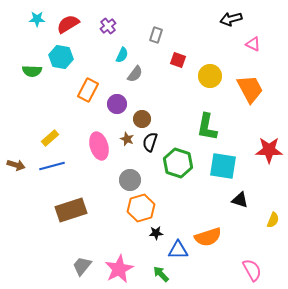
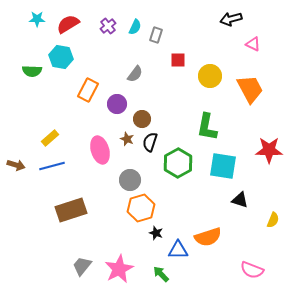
cyan semicircle: moved 13 px right, 28 px up
red square: rotated 21 degrees counterclockwise
pink ellipse: moved 1 px right, 4 px down
green hexagon: rotated 12 degrees clockwise
black star: rotated 24 degrees clockwise
pink semicircle: rotated 140 degrees clockwise
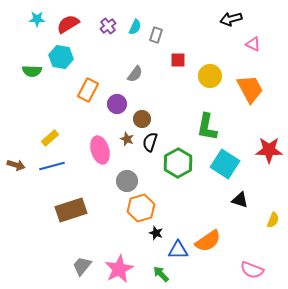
cyan square: moved 2 px right, 2 px up; rotated 24 degrees clockwise
gray circle: moved 3 px left, 1 px down
orange semicircle: moved 4 px down; rotated 16 degrees counterclockwise
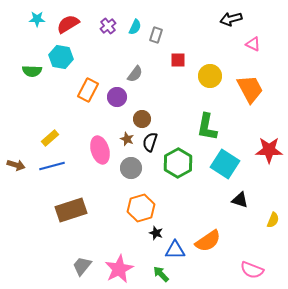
purple circle: moved 7 px up
gray circle: moved 4 px right, 13 px up
blue triangle: moved 3 px left
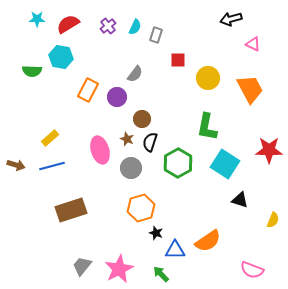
yellow circle: moved 2 px left, 2 px down
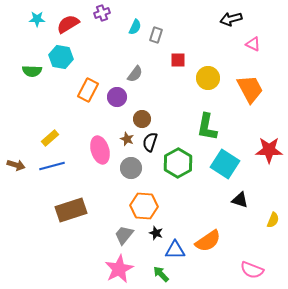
purple cross: moved 6 px left, 13 px up; rotated 21 degrees clockwise
orange hexagon: moved 3 px right, 2 px up; rotated 20 degrees clockwise
gray trapezoid: moved 42 px right, 31 px up
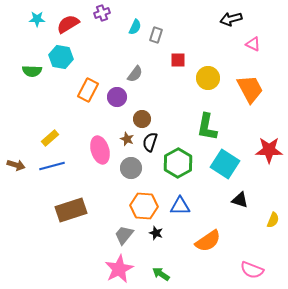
blue triangle: moved 5 px right, 44 px up
green arrow: rotated 12 degrees counterclockwise
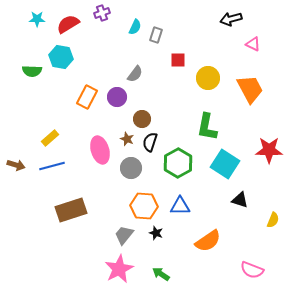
orange rectangle: moved 1 px left, 7 px down
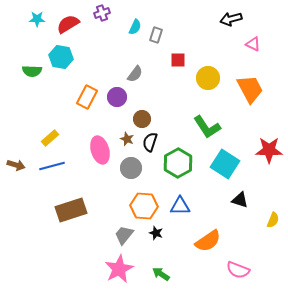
green L-shape: rotated 44 degrees counterclockwise
pink semicircle: moved 14 px left
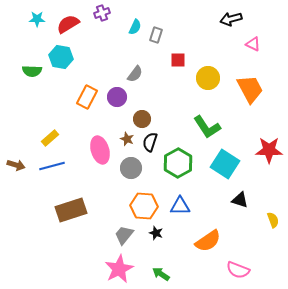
yellow semicircle: rotated 42 degrees counterclockwise
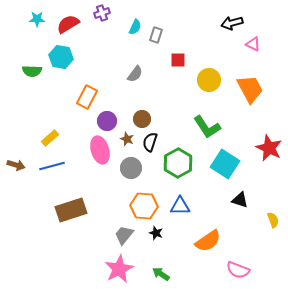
black arrow: moved 1 px right, 4 px down
yellow circle: moved 1 px right, 2 px down
purple circle: moved 10 px left, 24 px down
red star: moved 2 px up; rotated 24 degrees clockwise
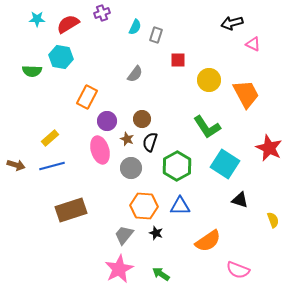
orange trapezoid: moved 4 px left, 5 px down
green hexagon: moved 1 px left, 3 px down
